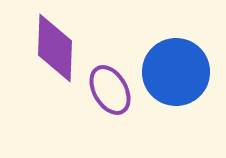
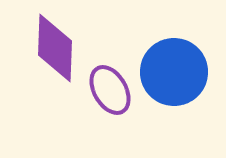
blue circle: moved 2 px left
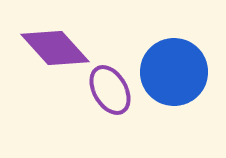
purple diamond: rotated 44 degrees counterclockwise
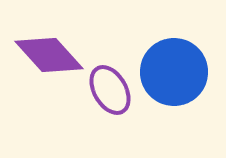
purple diamond: moved 6 px left, 7 px down
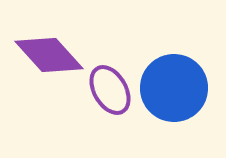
blue circle: moved 16 px down
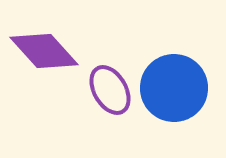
purple diamond: moved 5 px left, 4 px up
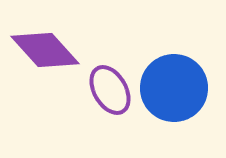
purple diamond: moved 1 px right, 1 px up
